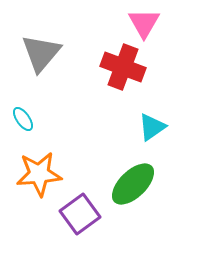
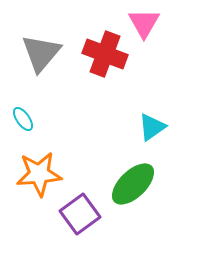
red cross: moved 18 px left, 13 px up
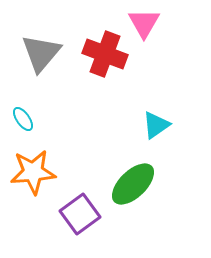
cyan triangle: moved 4 px right, 2 px up
orange star: moved 6 px left, 2 px up
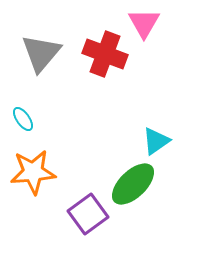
cyan triangle: moved 16 px down
purple square: moved 8 px right
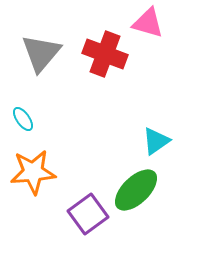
pink triangle: moved 4 px right; rotated 44 degrees counterclockwise
green ellipse: moved 3 px right, 6 px down
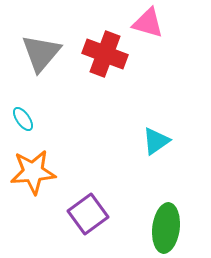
green ellipse: moved 30 px right, 38 px down; rotated 39 degrees counterclockwise
